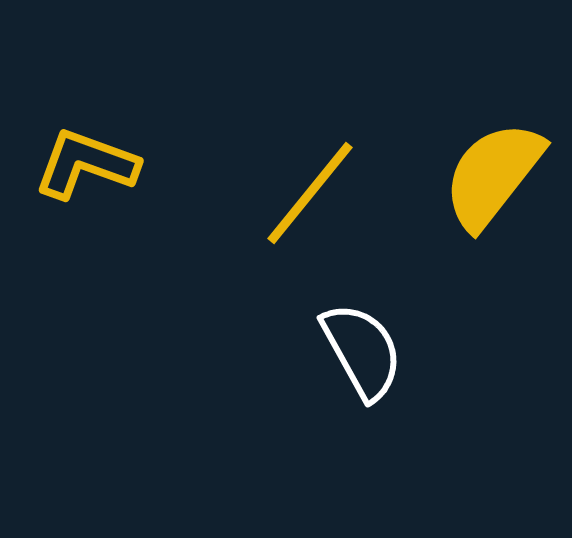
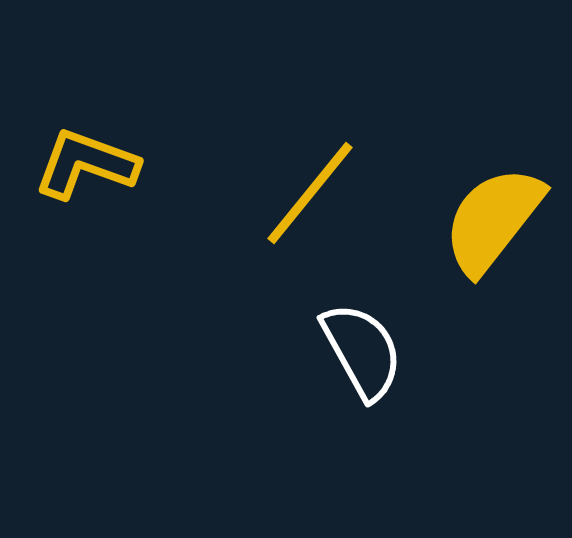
yellow semicircle: moved 45 px down
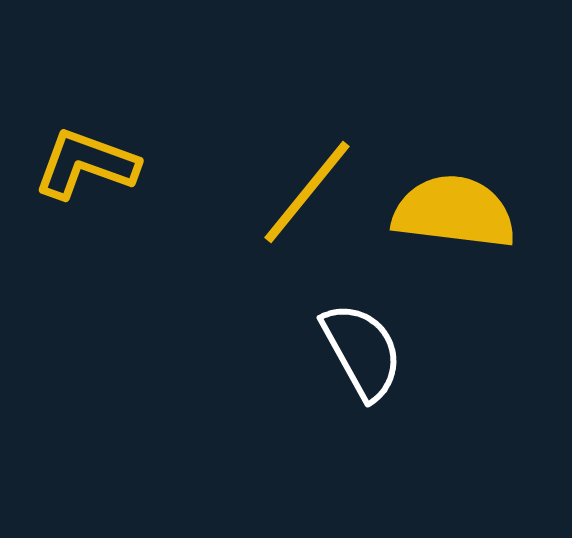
yellow line: moved 3 px left, 1 px up
yellow semicircle: moved 39 px left, 8 px up; rotated 59 degrees clockwise
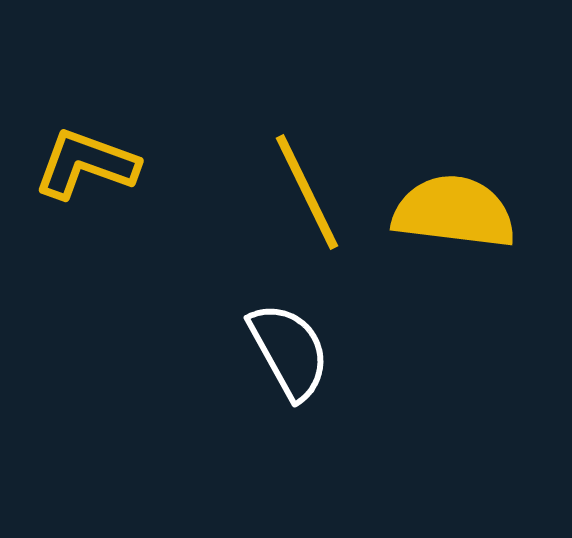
yellow line: rotated 65 degrees counterclockwise
white semicircle: moved 73 px left
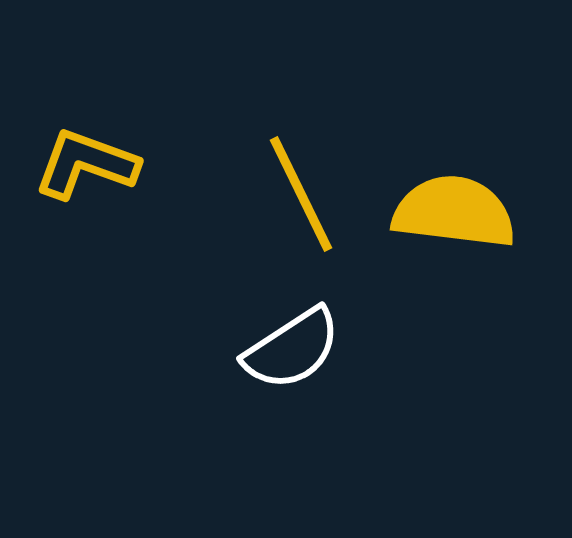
yellow line: moved 6 px left, 2 px down
white semicircle: moved 3 px right, 2 px up; rotated 86 degrees clockwise
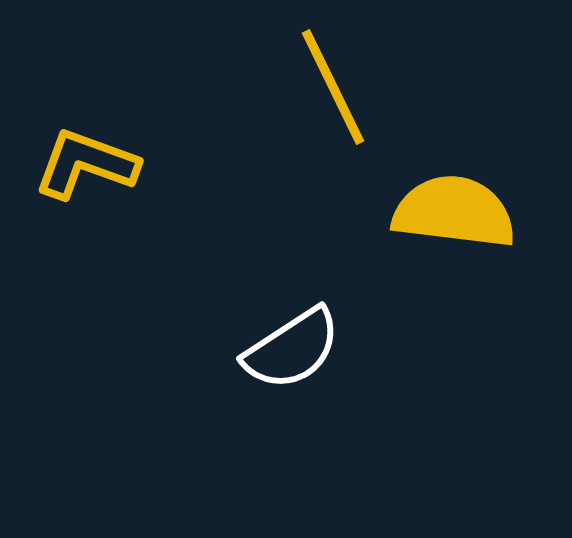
yellow line: moved 32 px right, 107 px up
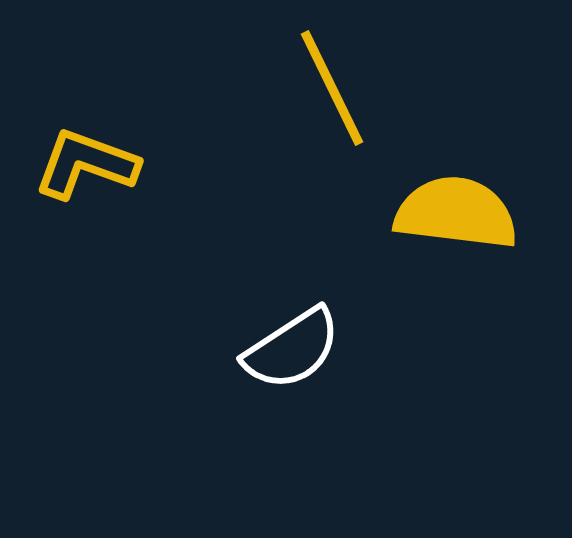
yellow line: moved 1 px left, 1 px down
yellow semicircle: moved 2 px right, 1 px down
